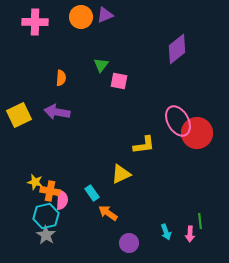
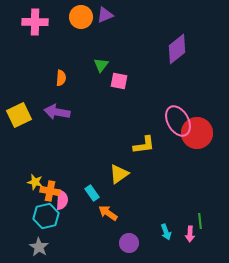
yellow triangle: moved 2 px left; rotated 10 degrees counterclockwise
gray star: moved 7 px left, 12 px down
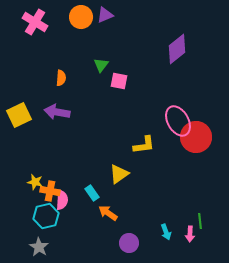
pink cross: rotated 30 degrees clockwise
red circle: moved 1 px left, 4 px down
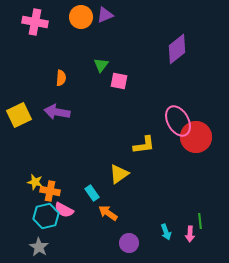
pink cross: rotated 20 degrees counterclockwise
pink semicircle: moved 2 px right, 10 px down; rotated 114 degrees clockwise
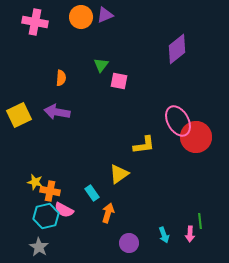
orange arrow: rotated 72 degrees clockwise
cyan arrow: moved 2 px left, 3 px down
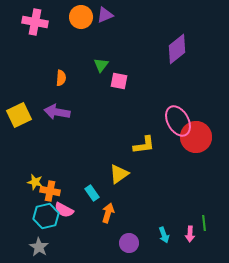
green line: moved 4 px right, 2 px down
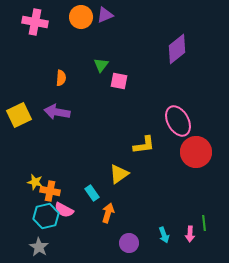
red circle: moved 15 px down
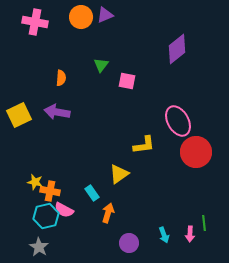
pink square: moved 8 px right
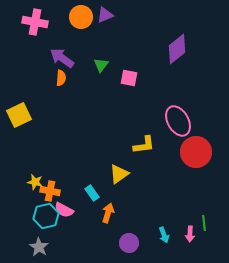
pink square: moved 2 px right, 3 px up
purple arrow: moved 5 px right, 54 px up; rotated 25 degrees clockwise
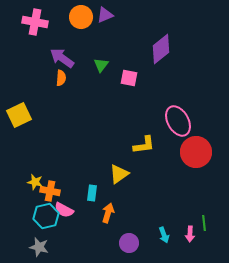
purple diamond: moved 16 px left
cyan rectangle: rotated 42 degrees clockwise
gray star: rotated 18 degrees counterclockwise
